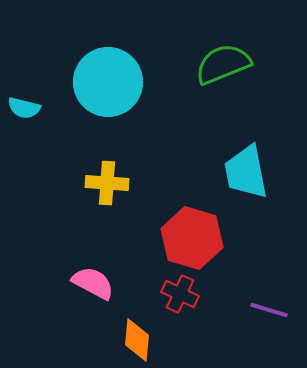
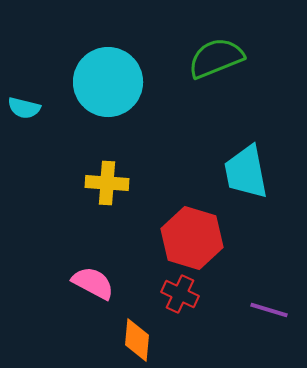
green semicircle: moved 7 px left, 6 px up
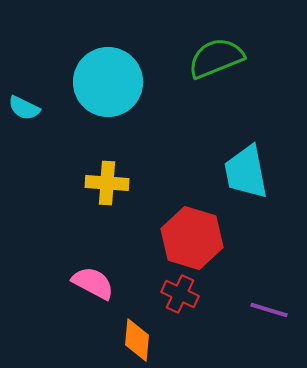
cyan semicircle: rotated 12 degrees clockwise
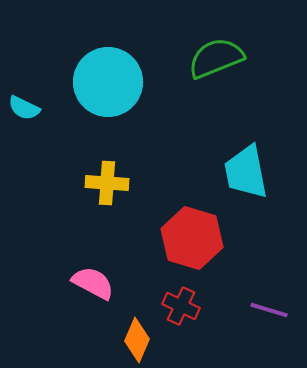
red cross: moved 1 px right, 12 px down
orange diamond: rotated 18 degrees clockwise
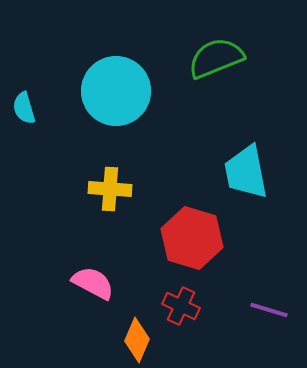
cyan circle: moved 8 px right, 9 px down
cyan semicircle: rotated 48 degrees clockwise
yellow cross: moved 3 px right, 6 px down
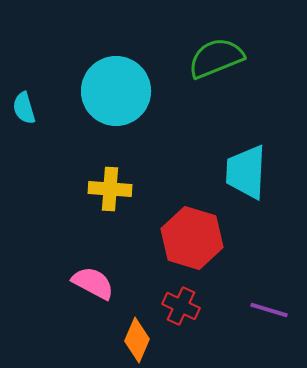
cyan trapezoid: rotated 14 degrees clockwise
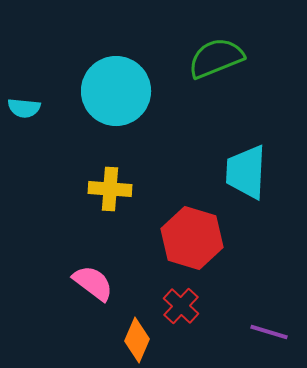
cyan semicircle: rotated 68 degrees counterclockwise
pink semicircle: rotated 9 degrees clockwise
red cross: rotated 18 degrees clockwise
purple line: moved 22 px down
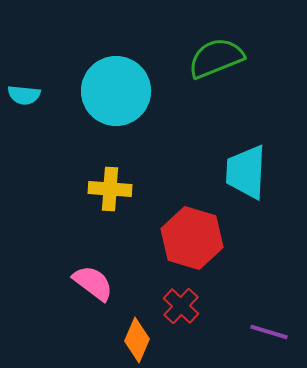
cyan semicircle: moved 13 px up
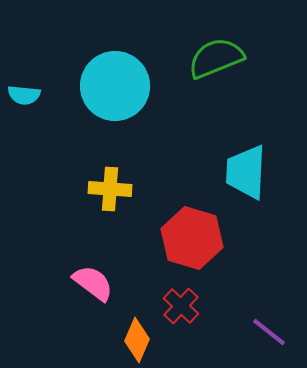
cyan circle: moved 1 px left, 5 px up
purple line: rotated 21 degrees clockwise
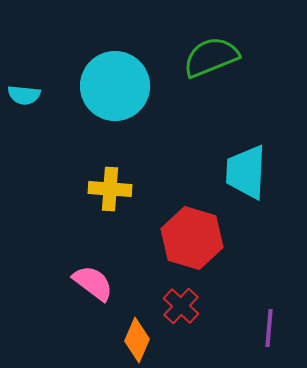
green semicircle: moved 5 px left, 1 px up
purple line: moved 4 px up; rotated 57 degrees clockwise
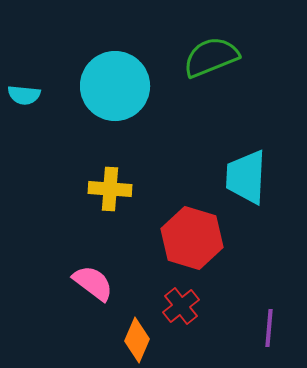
cyan trapezoid: moved 5 px down
red cross: rotated 9 degrees clockwise
